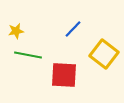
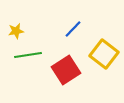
green line: rotated 20 degrees counterclockwise
red square: moved 2 px right, 5 px up; rotated 36 degrees counterclockwise
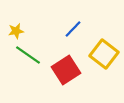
green line: rotated 44 degrees clockwise
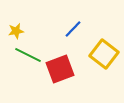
green line: rotated 8 degrees counterclockwise
red square: moved 6 px left, 1 px up; rotated 12 degrees clockwise
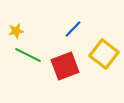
red square: moved 5 px right, 3 px up
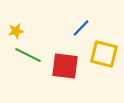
blue line: moved 8 px right, 1 px up
yellow square: rotated 24 degrees counterclockwise
red square: rotated 28 degrees clockwise
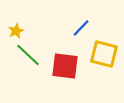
yellow star: rotated 14 degrees counterclockwise
green line: rotated 16 degrees clockwise
